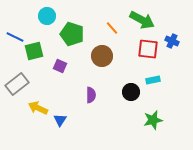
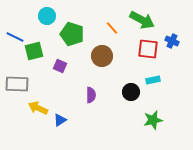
gray rectangle: rotated 40 degrees clockwise
blue triangle: rotated 24 degrees clockwise
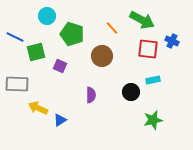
green square: moved 2 px right, 1 px down
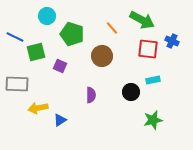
yellow arrow: rotated 36 degrees counterclockwise
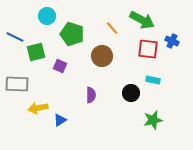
cyan rectangle: rotated 24 degrees clockwise
black circle: moved 1 px down
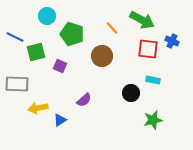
purple semicircle: moved 7 px left, 5 px down; rotated 49 degrees clockwise
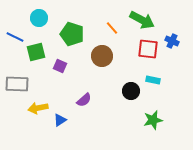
cyan circle: moved 8 px left, 2 px down
black circle: moved 2 px up
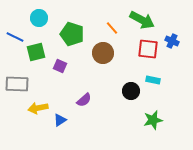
brown circle: moved 1 px right, 3 px up
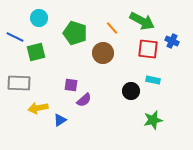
green arrow: moved 1 px down
green pentagon: moved 3 px right, 1 px up
purple square: moved 11 px right, 19 px down; rotated 16 degrees counterclockwise
gray rectangle: moved 2 px right, 1 px up
